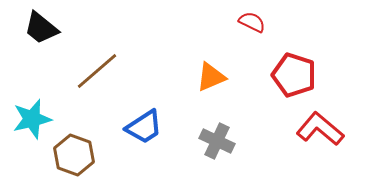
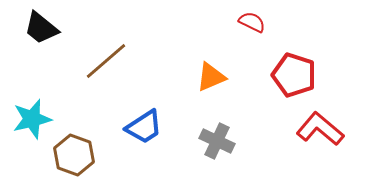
brown line: moved 9 px right, 10 px up
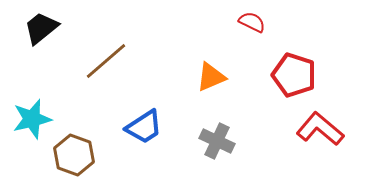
black trapezoid: rotated 102 degrees clockwise
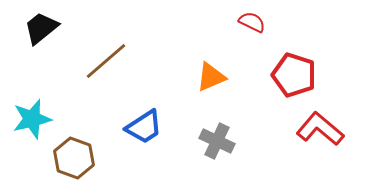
brown hexagon: moved 3 px down
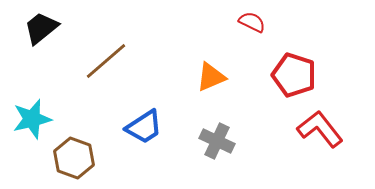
red L-shape: rotated 12 degrees clockwise
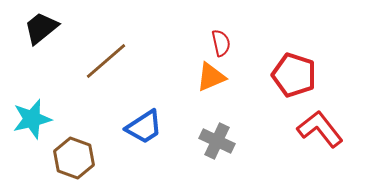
red semicircle: moved 31 px left, 21 px down; rotated 52 degrees clockwise
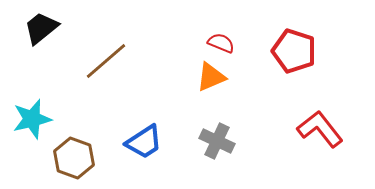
red semicircle: rotated 56 degrees counterclockwise
red pentagon: moved 24 px up
blue trapezoid: moved 15 px down
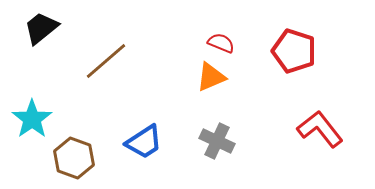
cyan star: rotated 21 degrees counterclockwise
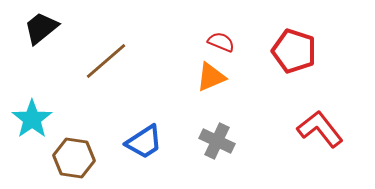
red semicircle: moved 1 px up
brown hexagon: rotated 12 degrees counterclockwise
